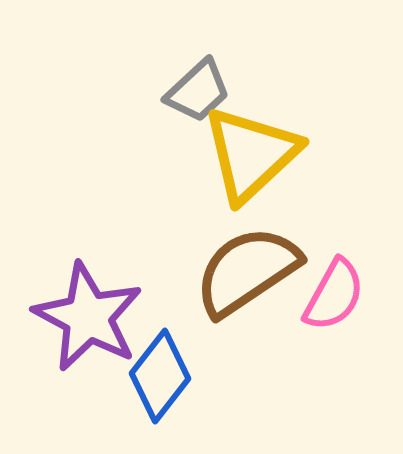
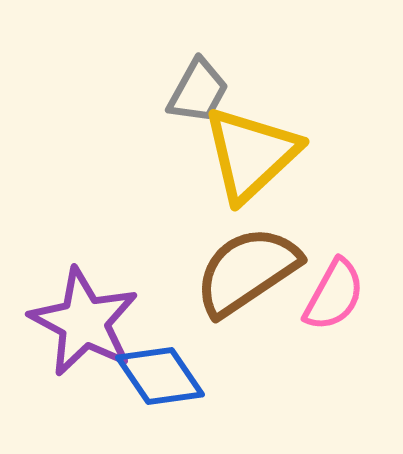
gray trapezoid: rotated 18 degrees counterclockwise
purple star: moved 4 px left, 5 px down
blue diamond: rotated 72 degrees counterclockwise
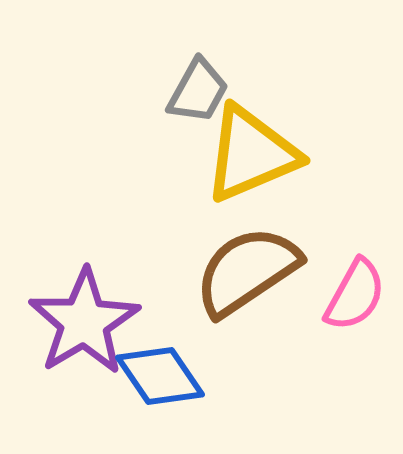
yellow triangle: rotated 20 degrees clockwise
pink semicircle: moved 21 px right
purple star: rotated 13 degrees clockwise
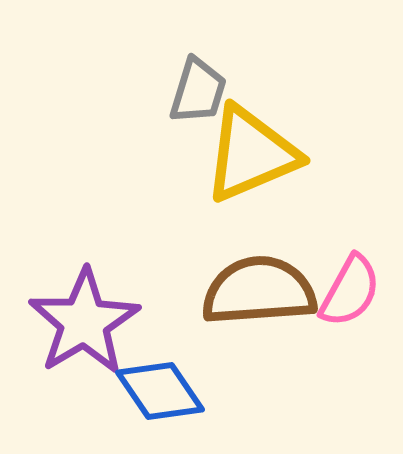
gray trapezoid: rotated 12 degrees counterclockwise
brown semicircle: moved 12 px right, 20 px down; rotated 30 degrees clockwise
pink semicircle: moved 5 px left, 4 px up
blue diamond: moved 15 px down
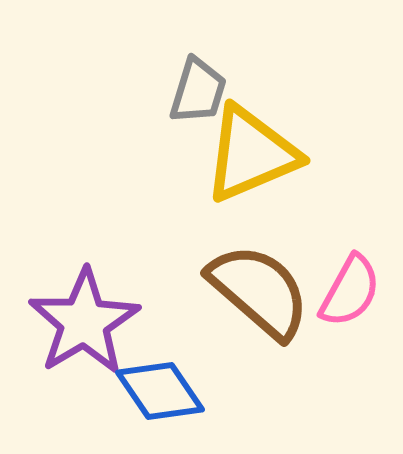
brown semicircle: rotated 45 degrees clockwise
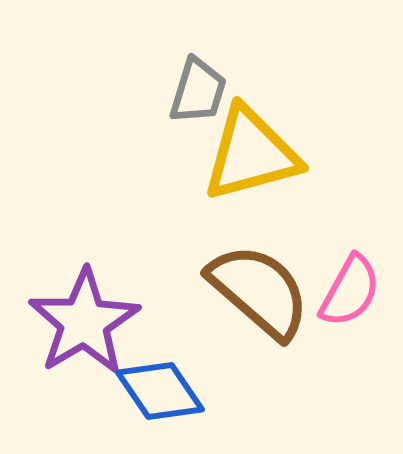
yellow triangle: rotated 8 degrees clockwise
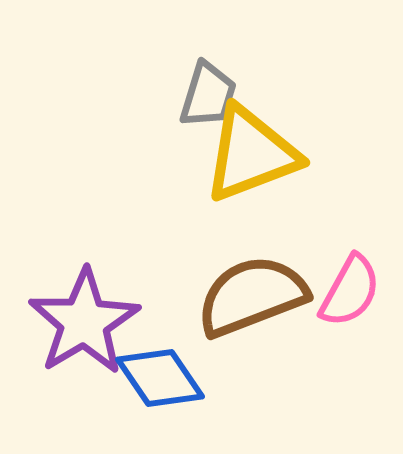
gray trapezoid: moved 10 px right, 4 px down
yellow triangle: rotated 6 degrees counterclockwise
brown semicircle: moved 7 px left, 5 px down; rotated 62 degrees counterclockwise
blue diamond: moved 13 px up
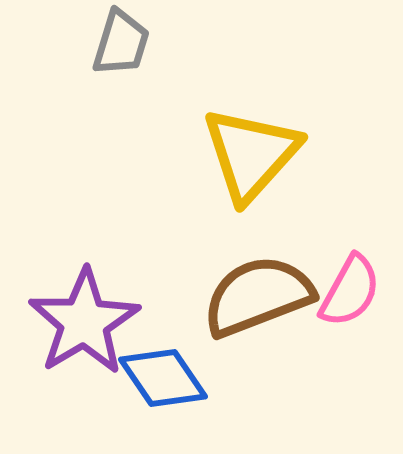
gray trapezoid: moved 87 px left, 52 px up
yellow triangle: rotated 27 degrees counterclockwise
brown semicircle: moved 6 px right
blue diamond: moved 3 px right
